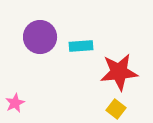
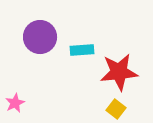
cyan rectangle: moved 1 px right, 4 px down
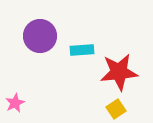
purple circle: moved 1 px up
yellow square: rotated 18 degrees clockwise
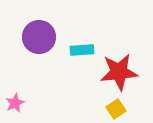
purple circle: moved 1 px left, 1 px down
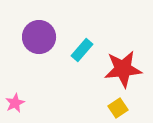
cyan rectangle: rotated 45 degrees counterclockwise
red star: moved 4 px right, 3 px up
yellow square: moved 2 px right, 1 px up
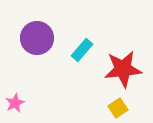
purple circle: moved 2 px left, 1 px down
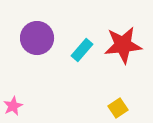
red star: moved 24 px up
pink star: moved 2 px left, 3 px down
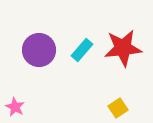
purple circle: moved 2 px right, 12 px down
red star: moved 3 px down
pink star: moved 2 px right, 1 px down; rotated 18 degrees counterclockwise
